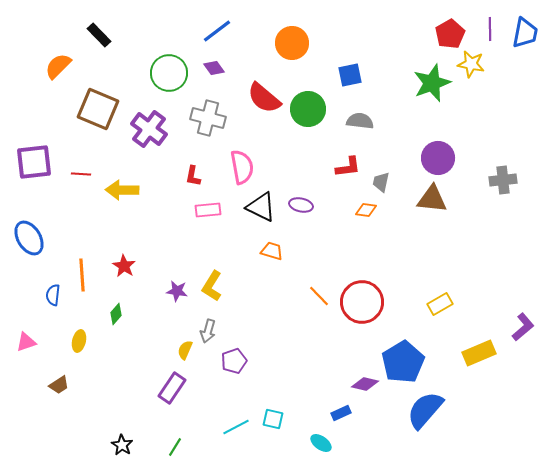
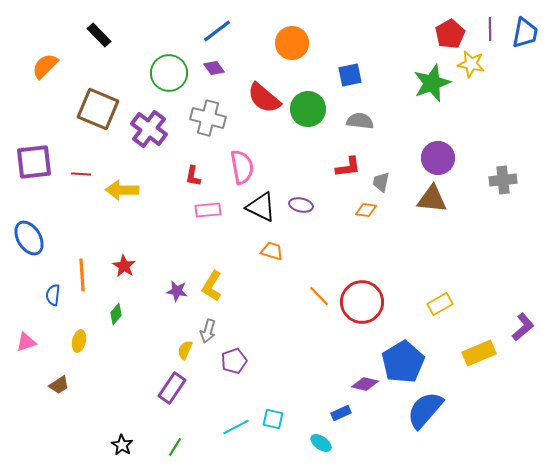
orange semicircle at (58, 66): moved 13 px left
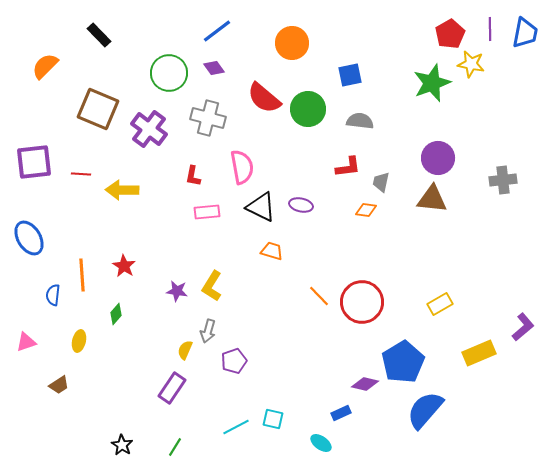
pink rectangle at (208, 210): moved 1 px left, 2 px down
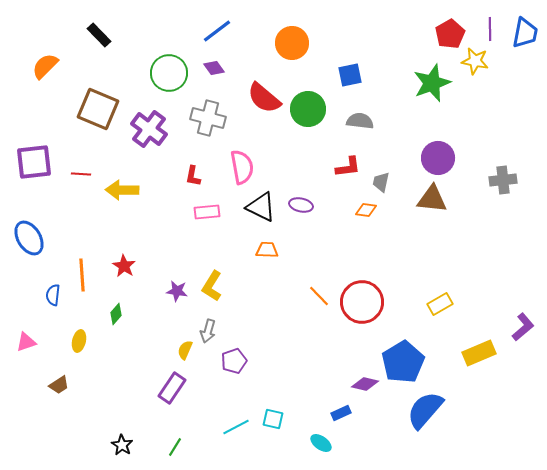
yellow star at (471, 64): moved 4 px right, 3 px up
orange trapezoid at (272, 251): moved 5 px left, 1 px up; rotated 15 degrees counterclockwise
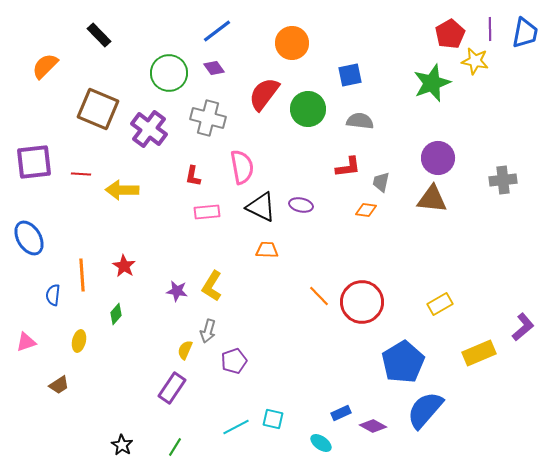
red semicircle at (264, 98): moved 4 px up; rotated 87 degrees clockwise
purple diamond at (365, 384): moved 8 px right, 42 px down; rotated 16 degrees clockwise
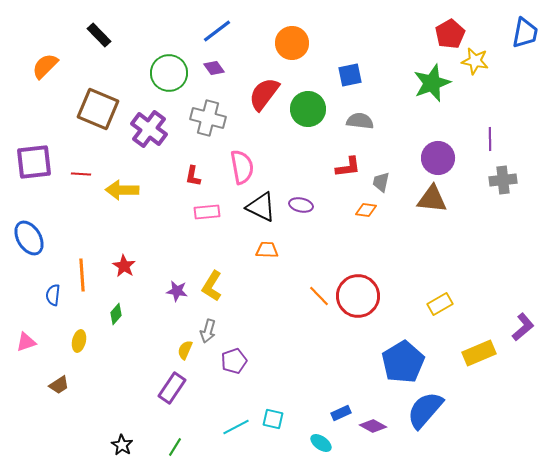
purple line at (490, 29): moved 110 px down
red circle at (362, 302): moved 4 px left, 6 px up
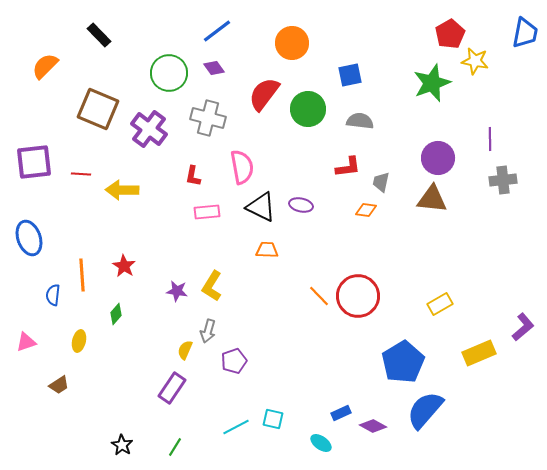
blue ellipse at (29, 238): rotated 12 degrees clockwise
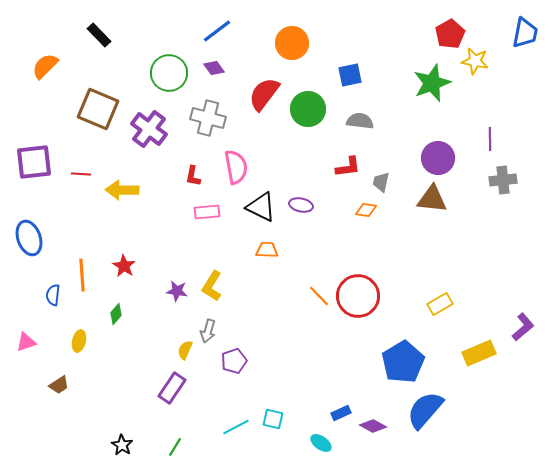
pink semicircle at (242, 167): moved 6 px left
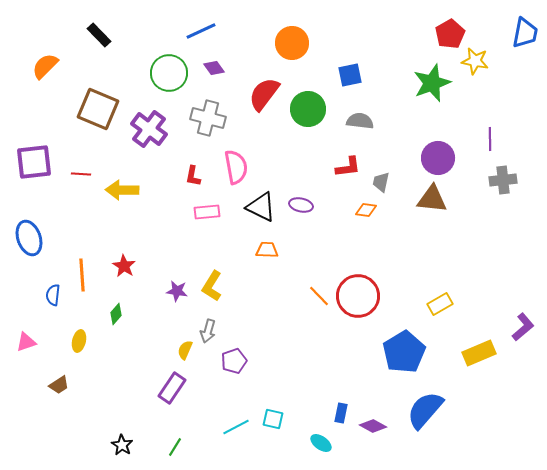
blue line at (217, 31): moved 16 px left; rotated 12 degrees clockwise
blue pentagon at (403, 362): moved 1 px right, 10 px up
blue rectangle at (341, 413): rotated 54 degrees counterclockwise
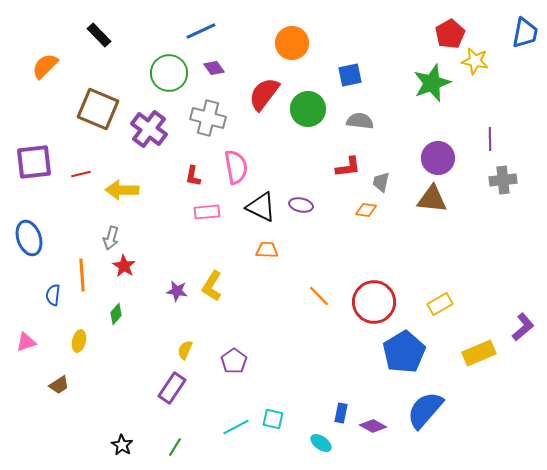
red line at (81, 174): rotated 18 degrees counterclockwise
red circle at (358, 296): moved 16 px right, 6 px down
gray arrow at (208, 331): moved 97 px left, 93 px up
purple pentagon at (234, 361): rotated 15 degrees counterclockwise
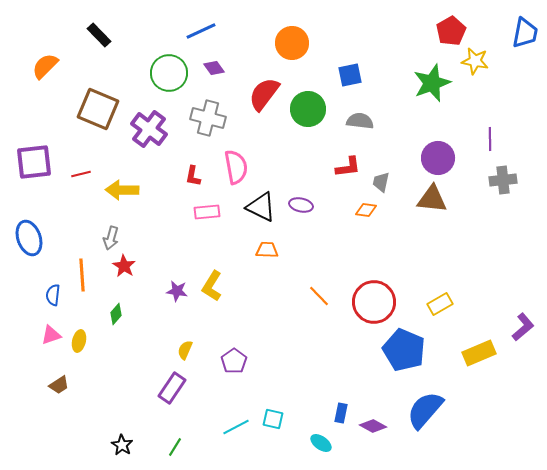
red pentagon at (450, 34): moved 1 px right, 3 px up
pink triangle at (26, 342): moved 25 px right, 7 px up
blue pentagon at (404, 352): moved 2 px up; rotated 18 degrees counterclockwise
